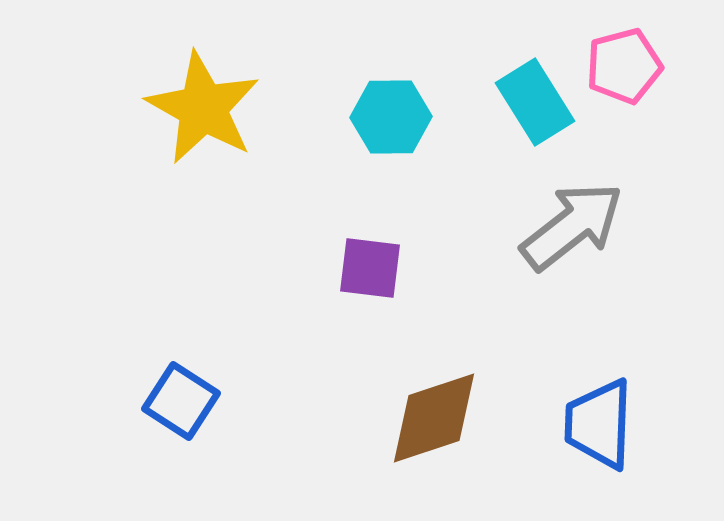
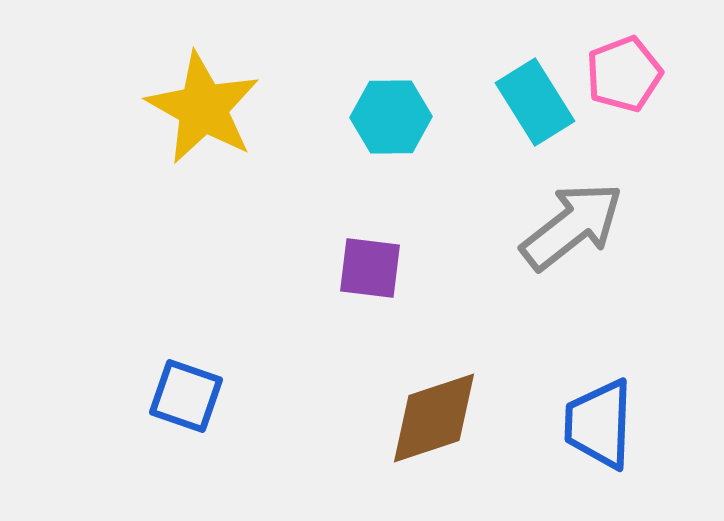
pink pentagon: moved 8 px down; rotated 6 degrees counterclockwise
blue square: moved 5 px right, 5 px up; rotated 14 degrees counterclockwise
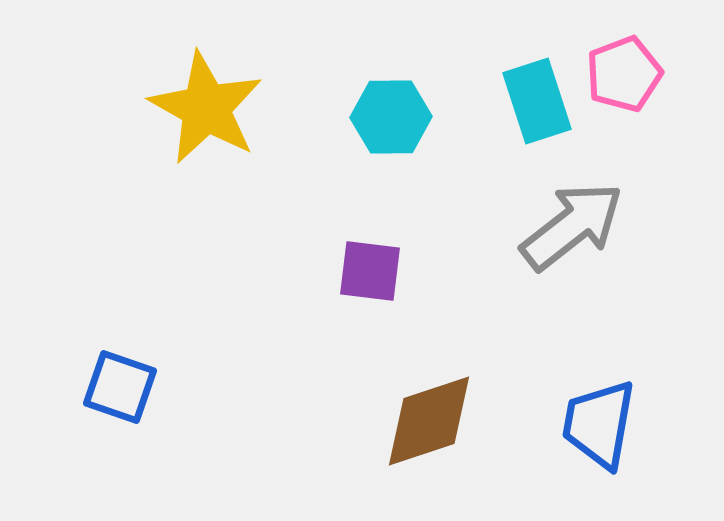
cyan rectangle: moved 2 px right, 1 px up; rotated 14 degrees clockwise
yellow star: moved 3 px right
purple square: moved 3 px down
blue square: moved 66 px left, 9 px up
brown diamond: moved 5 px left, 3 px down
blue trapezoid: rotated 8 degrees clockwise
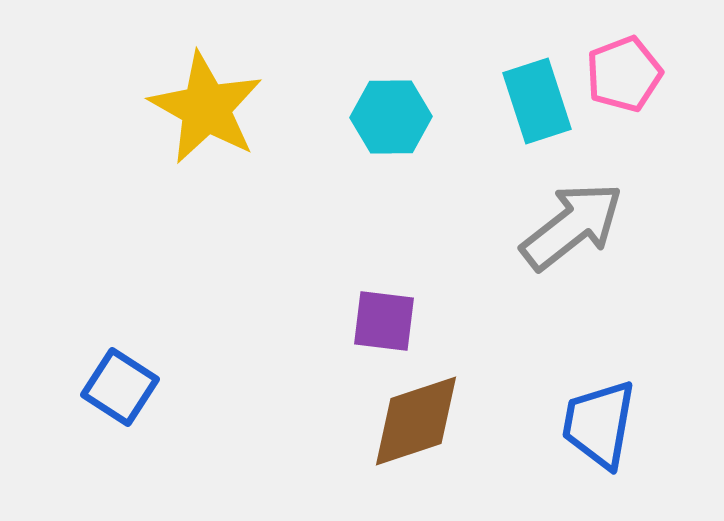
purple square: moved 14 px right, 50 px down
blue square: rotated 14 degrees clockwise
brown diamond: moved 13 px left
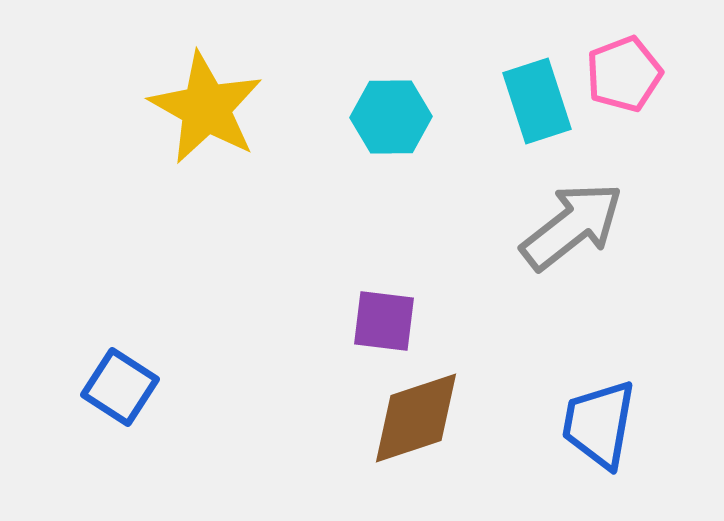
brown diamond: moved 3 px up
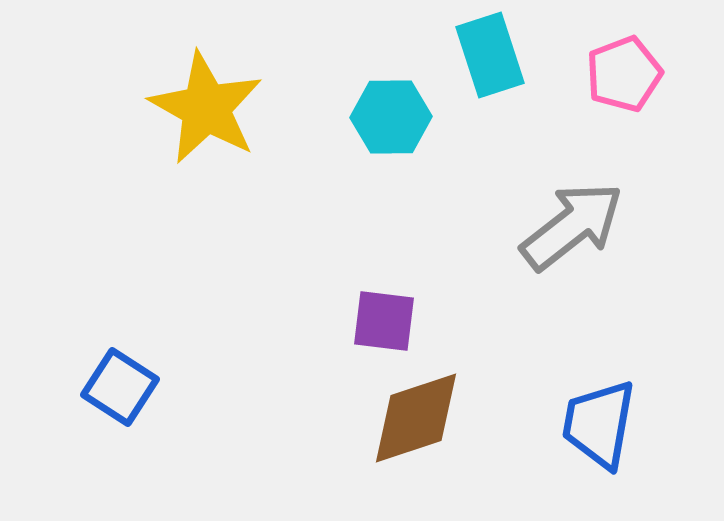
cyan rectangle: moved 47 px left, 46 px up
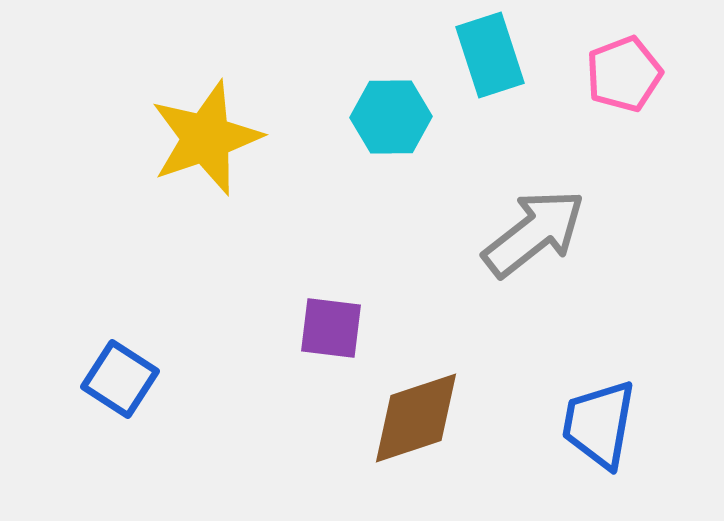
yellow star: moved 30 px down; rotated 24 degrees clockwise
gray arrow: moved 38 px left, 7 px down
purple square: moved 53 px left, 7 px down
blue square: moved 8 px up
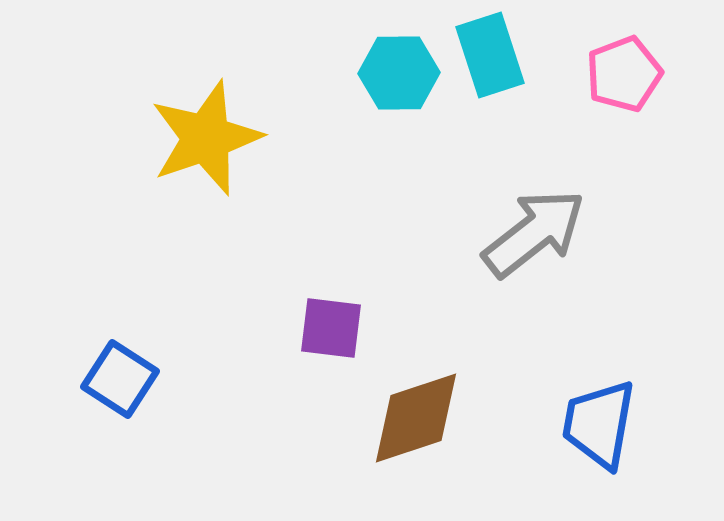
cyan hexagon: moved 8 px right, 44 px up
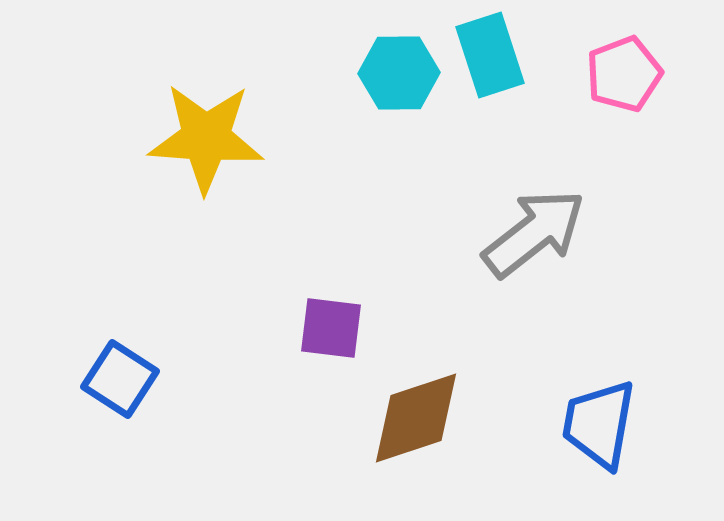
yellow star: rotated 23 degrees clockwise
